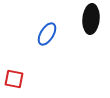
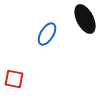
black ellipse: moved 6 px left; rotated 32 degrees counterclockwise
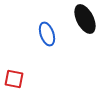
blue ellipse: rotated 50 degrees counterclockwise
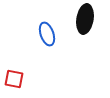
black ellipse: rotated 36 degrees clockwise
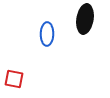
blue ellipse: rotated 20 degrees clockwise
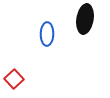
red square: rotated 36 degrees clockwise
